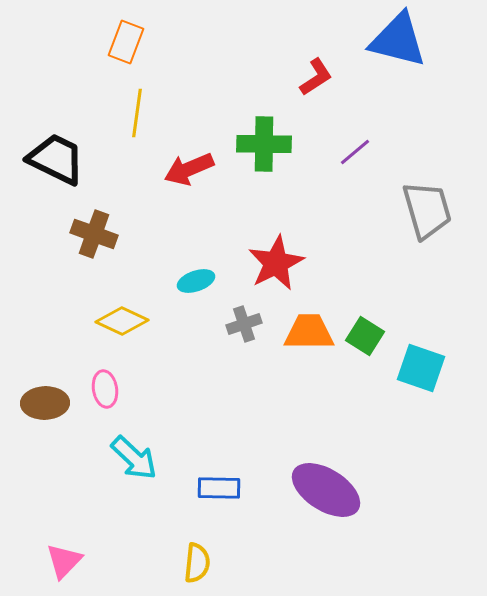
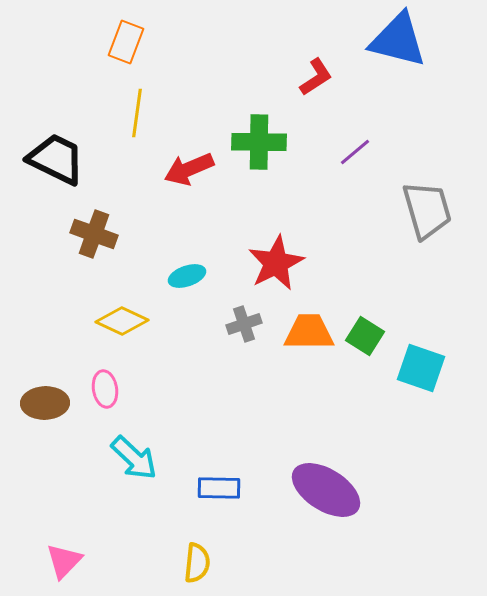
green cross: moved 5 px left, 2 px up
cyan ellipse: moved 9 px left, 5 px up
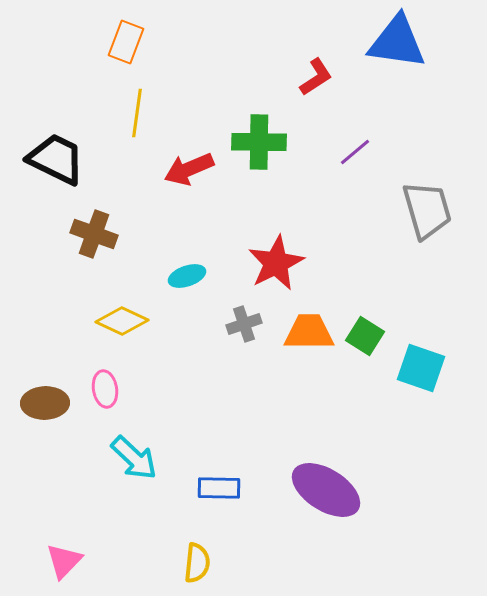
blue triangle: moved 1 px left, 2 px down; rotated 6 degrees counterclockwise
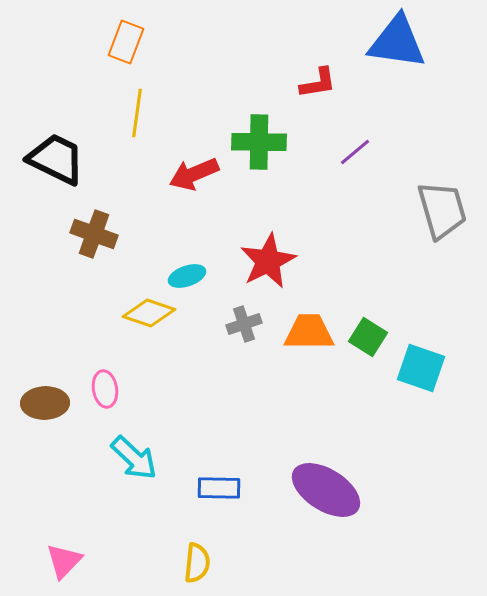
red L-shape: moved 2 px right, 6 px down; rotated 24 degrees clockwise
red arrow: moved 5 px right, 5 px down
gray trapezoid: moved 15 px right
red star: moved 8 px left, 2 px up
yellow diamond: moved 27 px right, 8 px up; rotated 6 degrees counterclockwise
green square: moved 3 px right, 1 px down
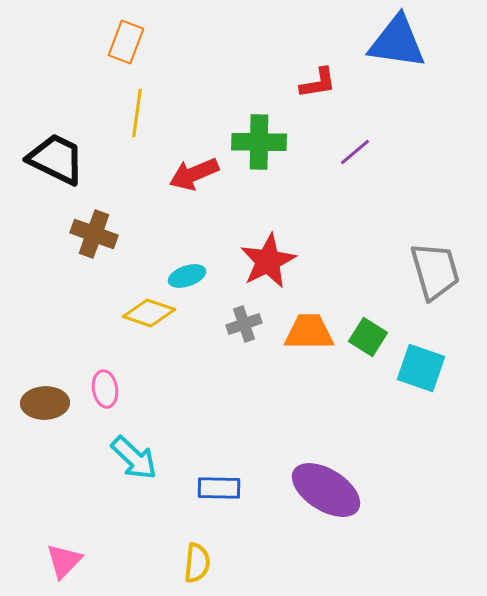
gray trapezoid: moved 7 px left, 61 px down
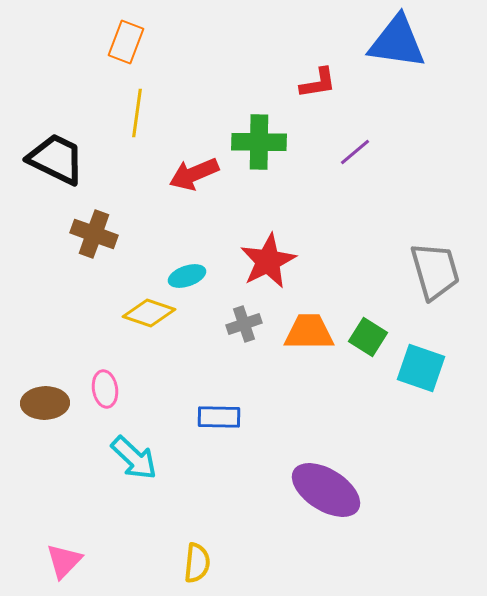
blue rectangle: moved 71 px up
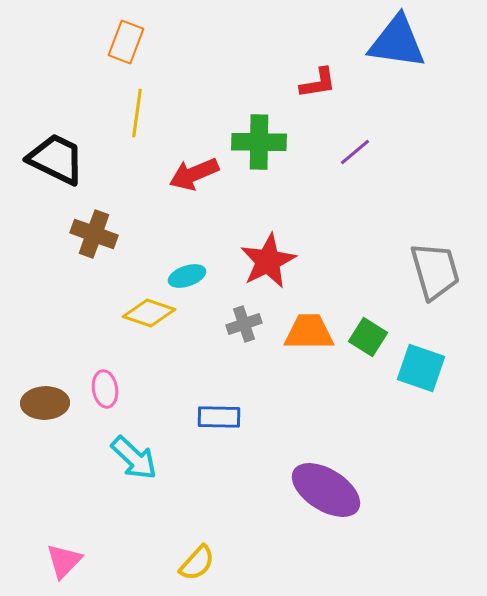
yellow semicircle: rotated 36 degrees clockwise
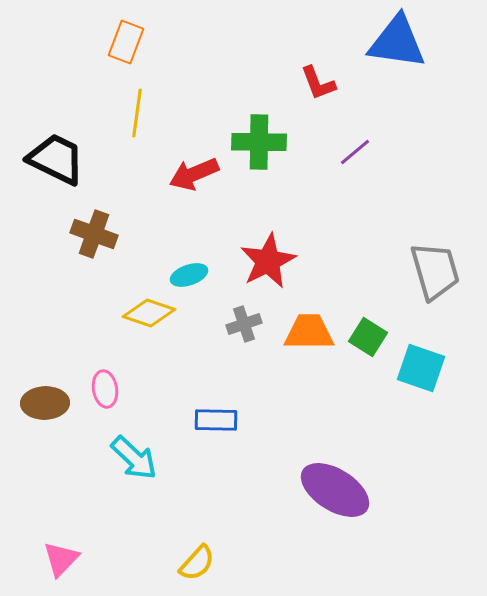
red L-shape: rotated 78 degrees clockwise
cyan ellipse: moved 2 px right, 1 px up
blue rectangle: moved 3 px left, 3 px down
purple ellipse: moved 9 px right
pink triangle: moved 3 px left, 2 px up
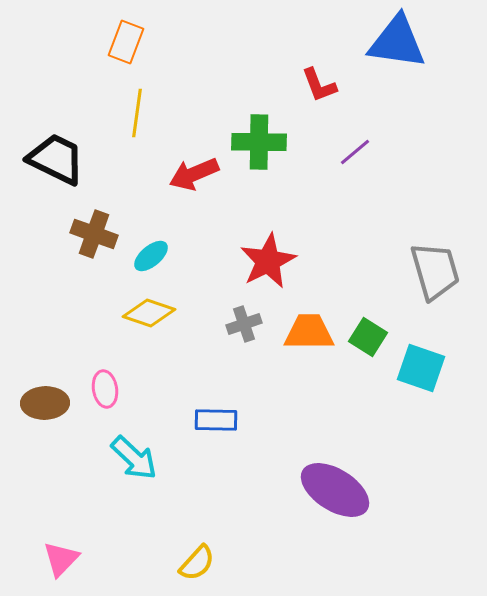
red L-shape: moved 1 px right, 2 px down
cyan ellipse: moved 38 px left, 19 px up; rotated 21 degrees counterclockwise
